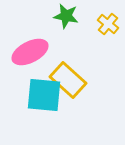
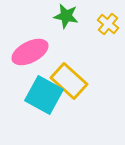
yellow rectangle: moved 1 px right, 1 px down
cyan square: rotated 24 degrees clockwise
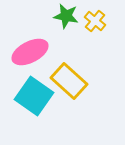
yellow cross: moved 13 px left, 3 px up
cyan square: moved 10 px left, 1 px down; rotated 6 degrees clockwise
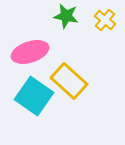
yellow cross: moved 10 px right, 1 px up
pink ellipse: rotated 9 degrees clockwise
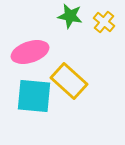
green star: moved 4 px right
yellow cross: moved 1 px left, 2 px down
cyan square: rotated 30 degrees counterclockwise
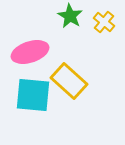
green star: rotated 20 degrees clockwise
cyan square: moved 1 px left, 1 px up
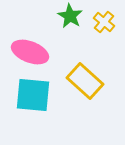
pink ellipse: rotated 39 degrees clockwise
yellow rectangle: moved 16 px right
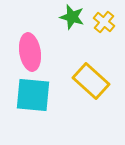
green star: moved 2 px right, 1 px down; rotated 15 degrees counterclockwise
pink ellipse: rotated 60 degrees clockwise
yellow rectangle: moved 6 px right
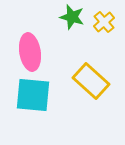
yellow cross: rotated 10 degrees clockwise
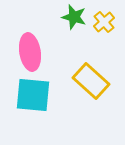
green star: moved 2 px right
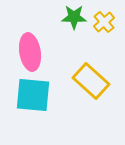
green star: rotated 15 degrees counterclockwise
